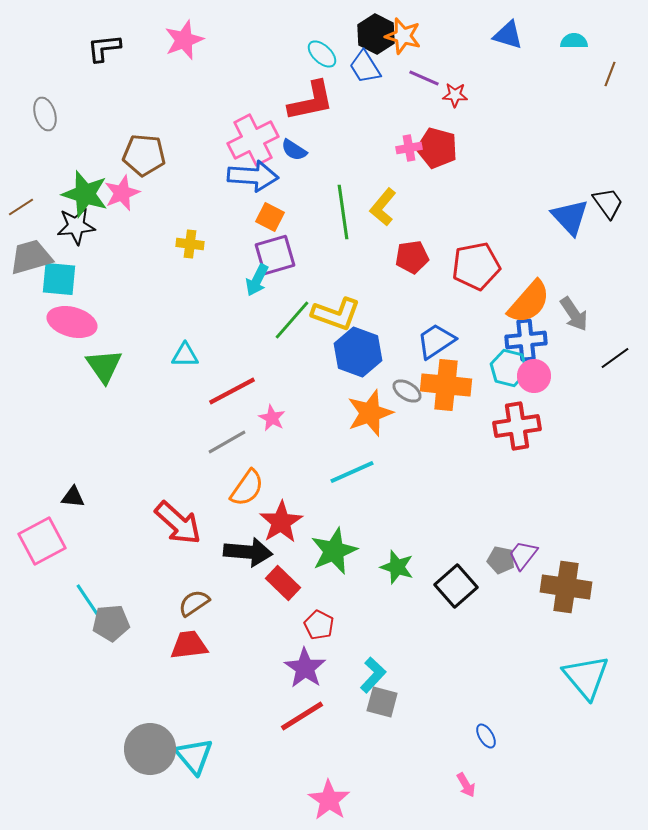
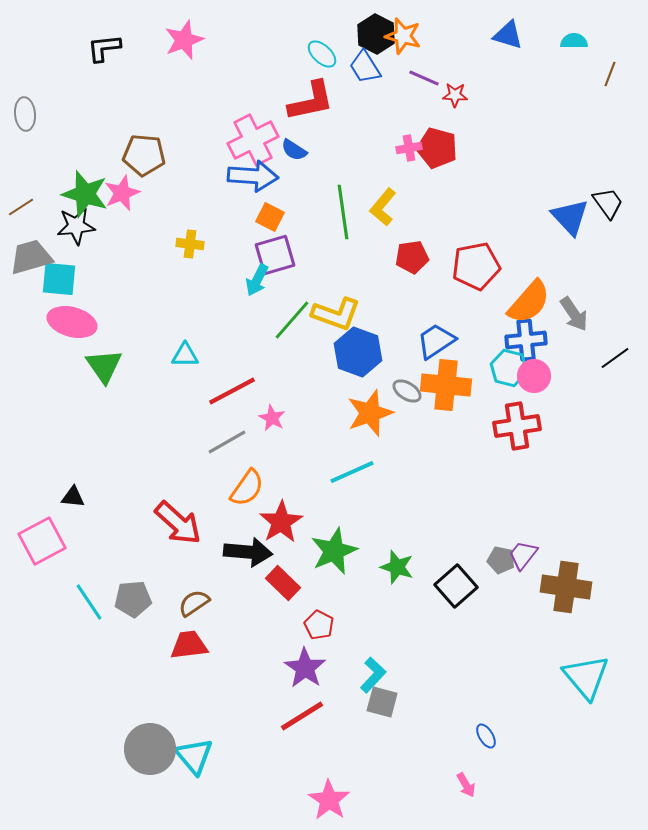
gray ellipse at (45, 114): moved 20 px left; rotated 12 degrees clockwise
gray pentagon at (111, 623): moved 22 px right, 24 px up
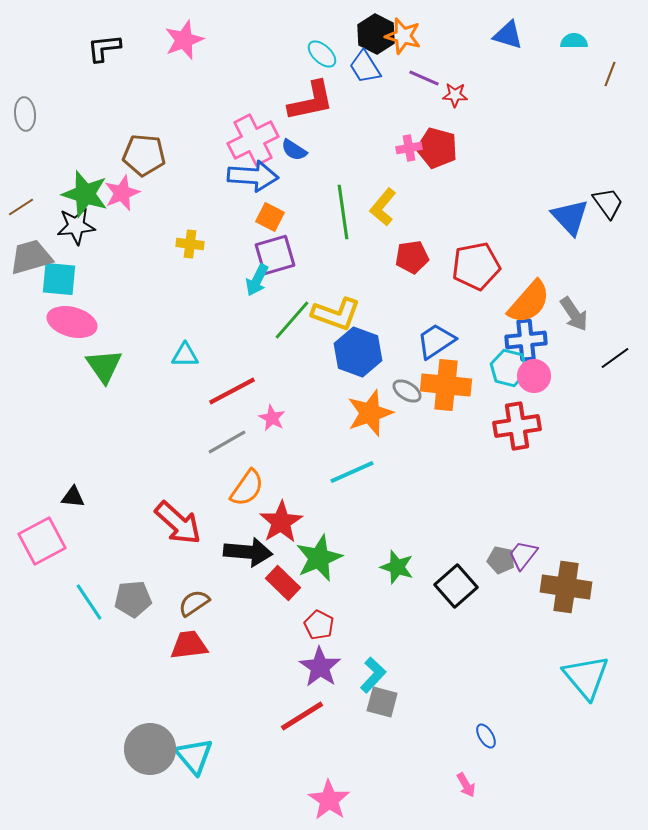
green star at (334, 551): moved 15 px left, 7 px down
purple star at (305, 668): moved 15 px right, 1 px up
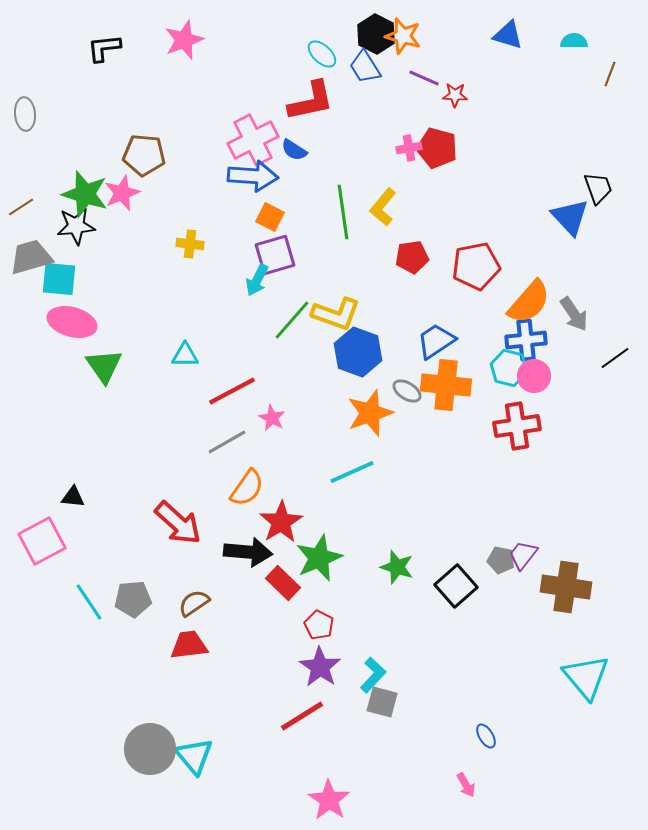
black trapezoid at (608, 203): moved 10 px left, 15 px up; rotated 16 degrees clockwise
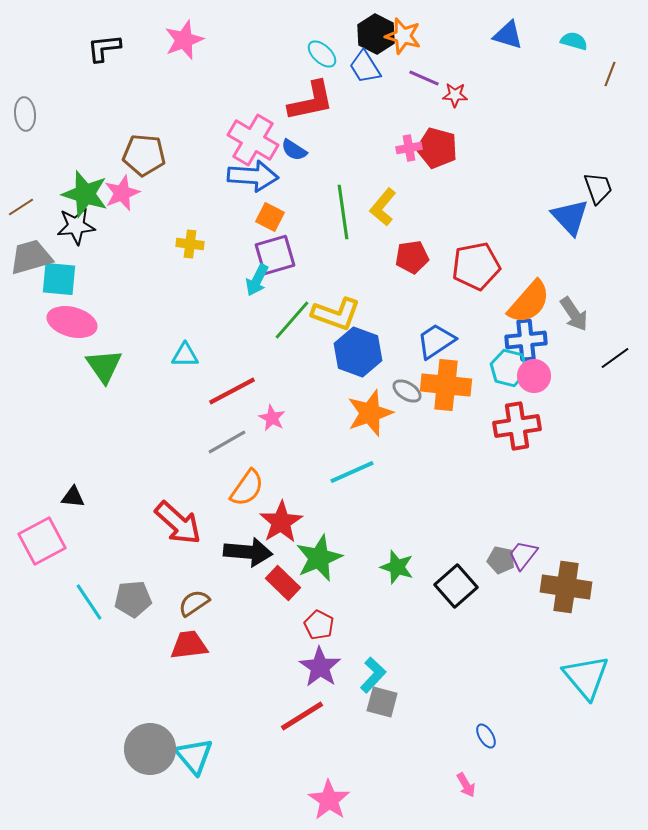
cyan semicircle at (574, 41): rotated 16 degrees clockwise
pink cross at (253, 140): rotated 33 degrees counterclockwise
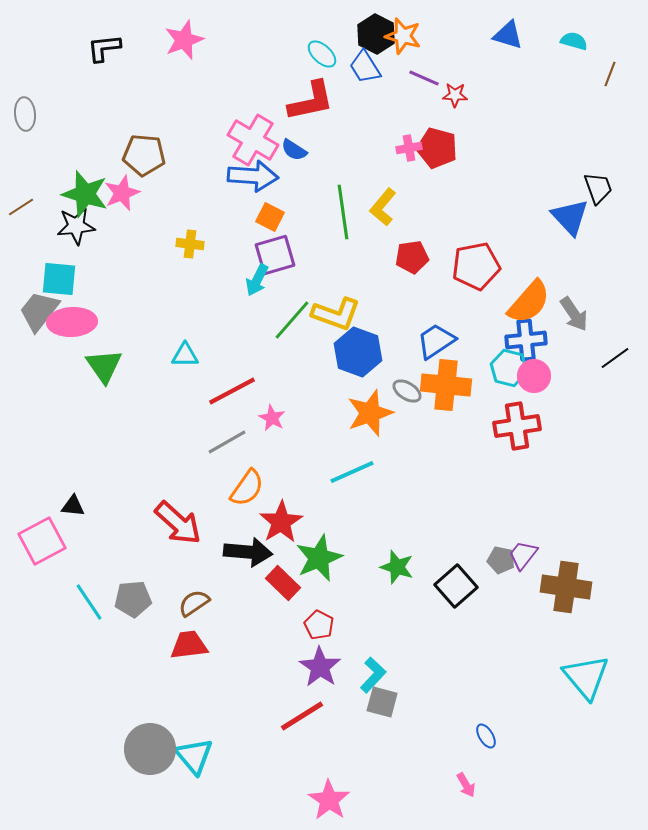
gray trapezoid at (31, 257): moved 8 px right, 54 px down; rotated 36 degrees counterclockwise
pink ellipse at (72, 322): rotated 18 degrees counterclockwise
black triangle at (73, 497): moved 9 px down
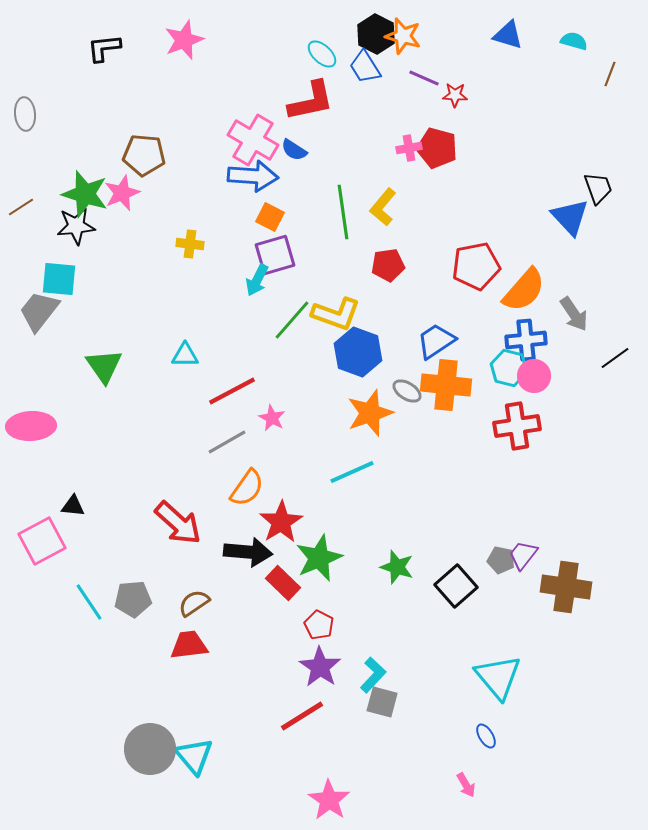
red pentagon at (412, 257): moved 24 px left, 8 px down
orange semicircle at (529, 302): moved 5 px left, 12 px up
pink ellipse at (72, 322): moved 41 px left, 104 px down
cyan triangle at (586, 677): moved 88 px left
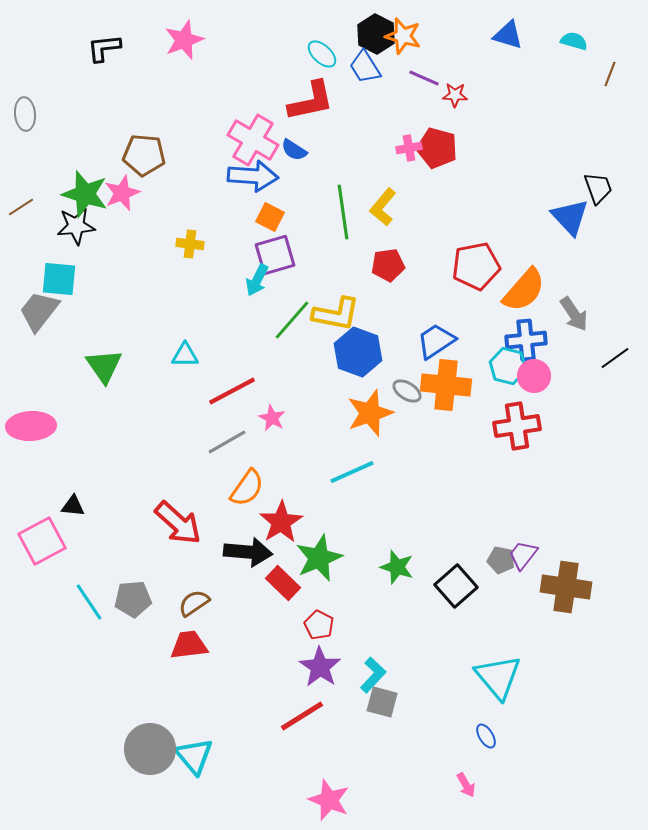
yellow L-shape at (336, 314): rotated 9 degrees counterclockwise
cyan hexagon at (509, 368): moved 1 px left, 2 px up
pink star at (329, 800): rotated 12 degrees counterclockwise
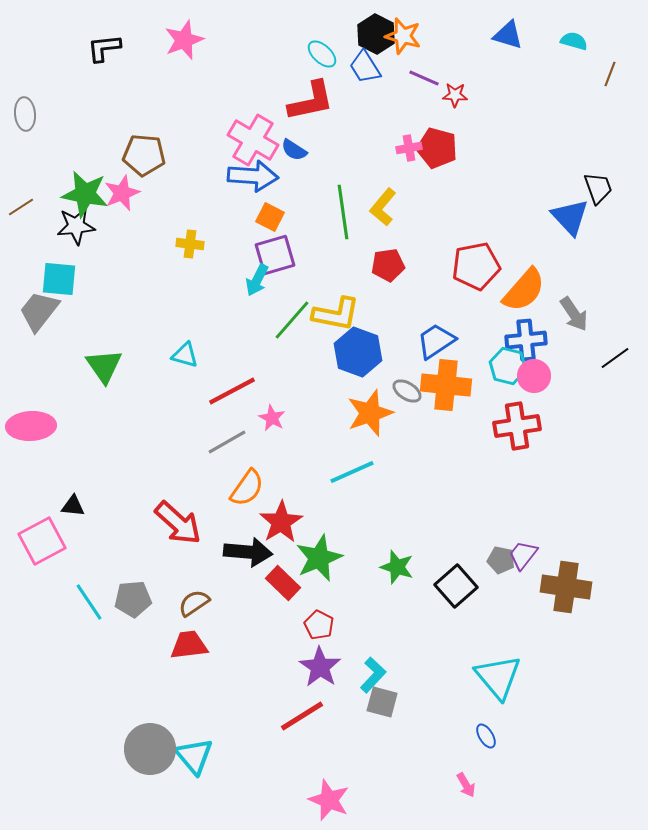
green star at (85, 194): rotated 6 degrees counterclockwise
cyan triangle at (185, 355): rotated 16 degrees clockwise
